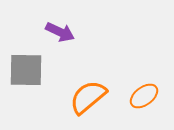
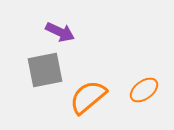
gray square: moved 19 px right; rotated 12 degrees counterclockwise
orange ellipse: moved 6 px up
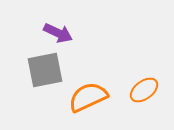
purple arrow: moved 2 px left, 1 px down
orange semicircle: rotated 15 degrees clockwise
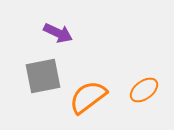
gray square: moved 2 px left, 6 px down
orange semicircle: rotated 12 degrees counterclockwise
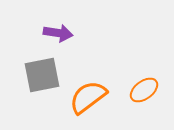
purple arrow: rotated 16 degrees counterclockwise
gray square: moved 1 px left, 1 px up
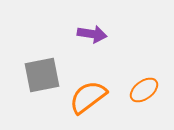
purple arrow: moved 34 px right, 1 px down
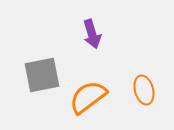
purple arrow: rotated 64 degrees clockwise
orange ellipse: rotated 68 degrees counterclockwise
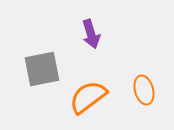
purple arrow: moved 1 px left
gray square: moved 6 px up
